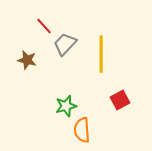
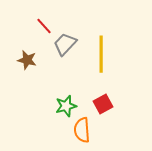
red square: moved 17 px left, 4 px down
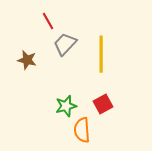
red line: moved 4 px right, 5 px up; rotated 12 degrees clockwise
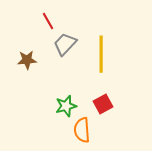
brown star: rotated 18 degrees counterclockwise
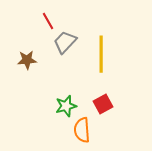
gray trapezoid: moved 2 px up
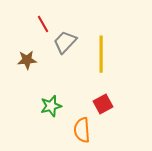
red line: moved 5 px left, 3 px down
green star: moved 15 px left
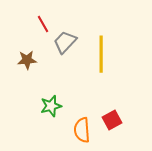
red square: moved 9 px right, 16 px down
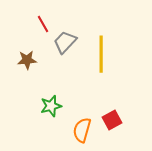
orange semicircle: rotated 20 degrees clockwise
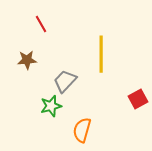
red line: moved 2 px left
gray trapezoid: moved 39 px down
red square: moved 26 px right, 21 px up
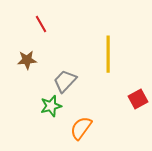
yellow line: moved 7 px right
orange semicircle: moved 1 px left, 2 px up; rotated 20 degrees clockwise
